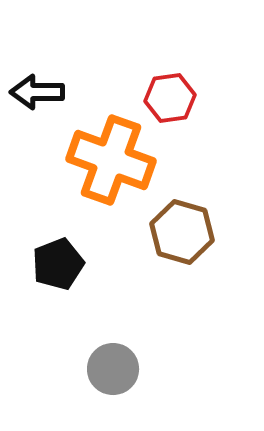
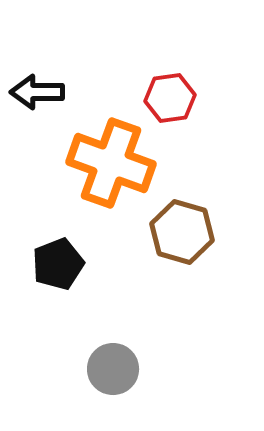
orange cross: moved 3 px down
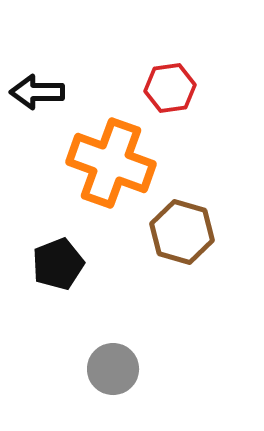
red hexagon: moved 10 px up
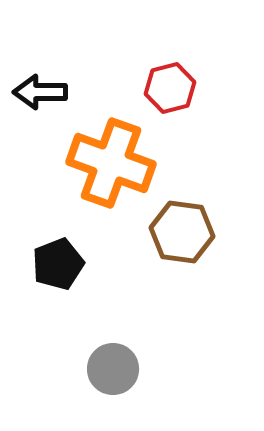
red hexagon: rotated 6 degrees counterclockwise
black arrow: moved 3 px right
brown hexagon: rotated 8 degrees counterclockwise
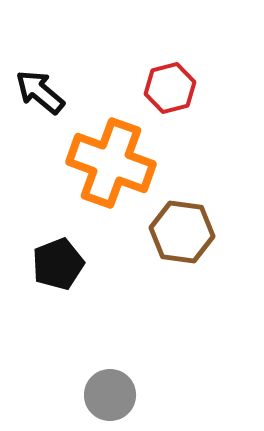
black arrow: rotated 40 degrees clockwise
gray circle: moved 3 px left, 26 px down
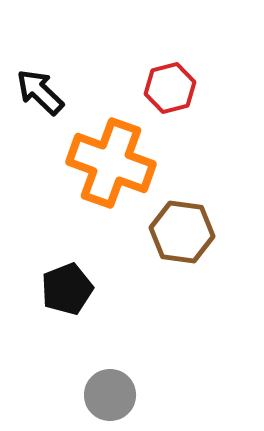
black arrow: rotated 4 degrees clockwise
black pentagon: moved 9 px right, 25 px down
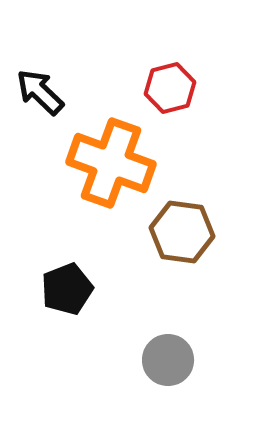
gray circle: moved 58 px right, 35 px up
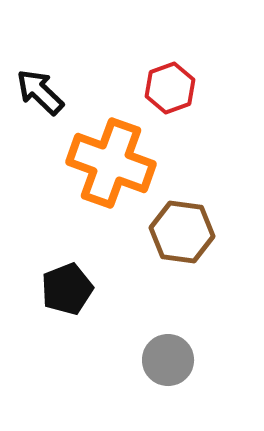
red hexagon: rotated 6 degrees counterclockwise
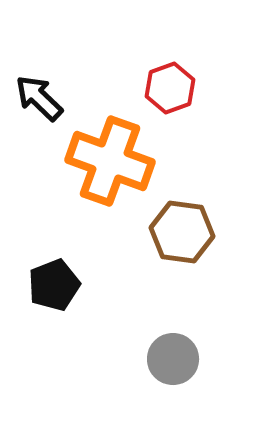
black arrow: moved 1 px left, 6 px down
orange cross: moved 1 px left, 2 px up
black pentagon: moved 13 px left, 4 px up
gray circle: moved 5 px right, 1 px up
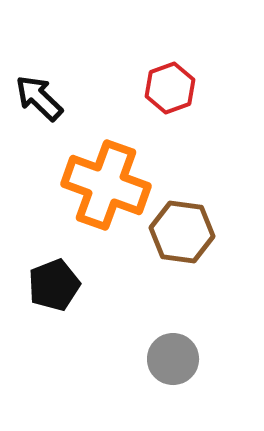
orange cross: moved 4 px left, 24 px down
